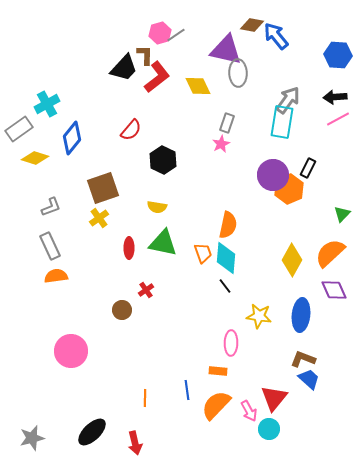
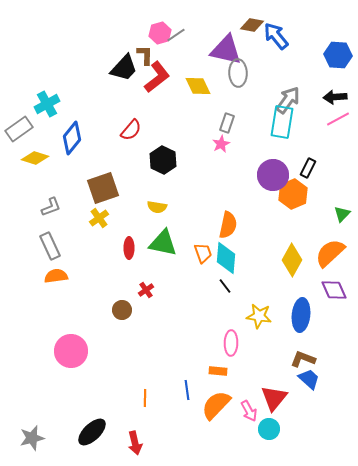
orange hexagon at (289, 189): moved 4 px right, 5 px down
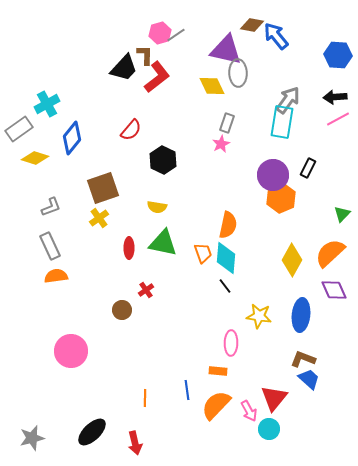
yellow diamond at (198, 86): moved 14 px right
orange hexagon at (293, 194): moved 12 px left, 4 px down
